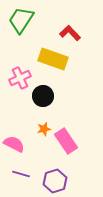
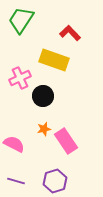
yellow rectangle: moved 1 px right, 1 px down
purple line: moved 5 px left, 7 px down
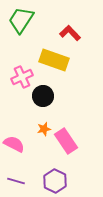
pink cross: moved 2 px right, 1 px up
purple hexagon: rotated 15 degrees counterclockwise
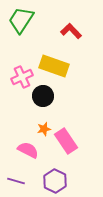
red L-shape: moved 1 px right, 2 px up
yellow rectangle: moved 6 px down
pink semicircle: moved 14 px right, 6 px down
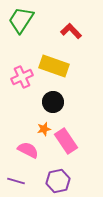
black circle: moved 10 px right, 6 px down
purple hexagon: moved 3 px right; rotated 20 degrees clockwise
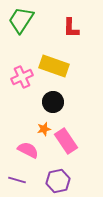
red L-shape: moved 3 px up; rotated 135 degrees counterclockwise
purple line: moved 1 px right, 1 px up
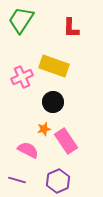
purple hexagon: rotated 10 degrees counterclockwise
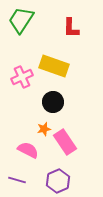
pink rectangle: moved 1 px left, 1 px down
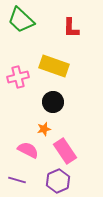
green trapezoid: rotated 80 degrees counterclockwise
pink cross: moved 4 px left; rotated 10 degrees clockwise
pink rectangle: moved 9 px down
